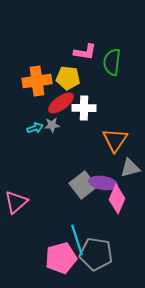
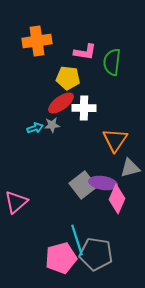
orange cross: moved 40 px up
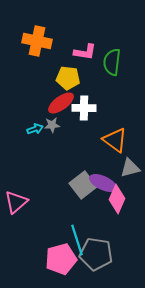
orange cross: rotated 20 degrees clockwise
cyan arrow: moved 1 px down
orange triangle: rotated 28 degrees counterclockwise
purple ellipse: rotated 16 degrees clockwise
pink pentagon: moved 1 px down
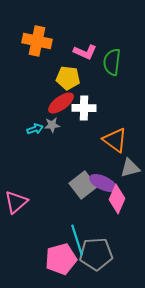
pink L-shape: rotated 15 degrees clockwise
gray pentagon: rotated 12 degrees counterclockwise
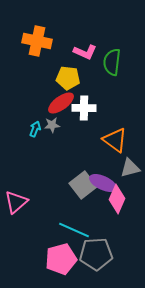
cyan arrow: rotated 49 degrees counterclockwise
cyan line: moved 3 px left, 10 px up; rotated 48 degrees counterclockwise
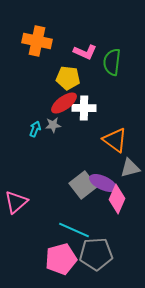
red ellipse: moved 3 px right
gray star: moved 1 px right
